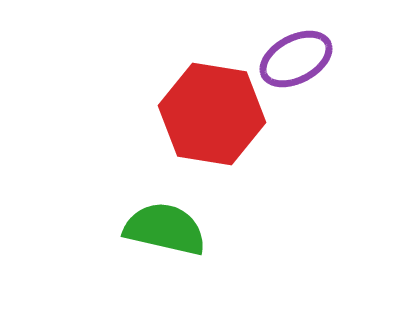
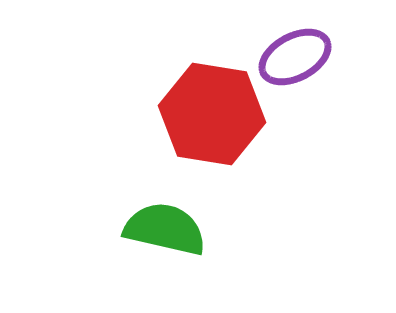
purple ellipse: moved 1 px left, 2 px up
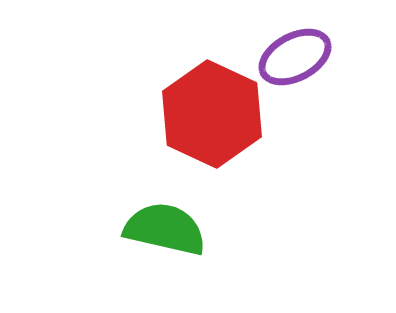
red hexagon: rotated 16 degrees clockwise
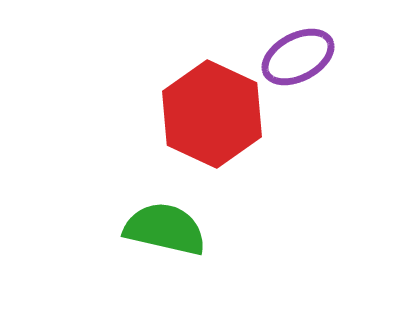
purple ellipse: moved 3 px right
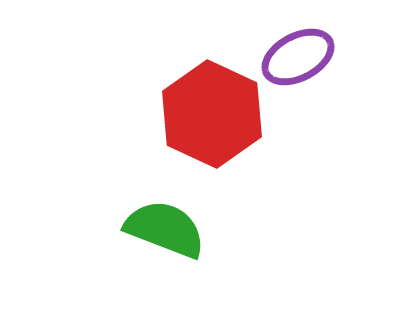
green semicircle: rotated 8 degrees clockwise
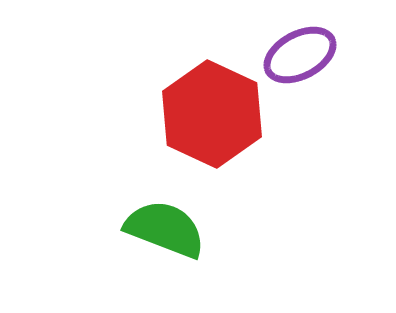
purple ellipse: moved 2 px right, 2 px up
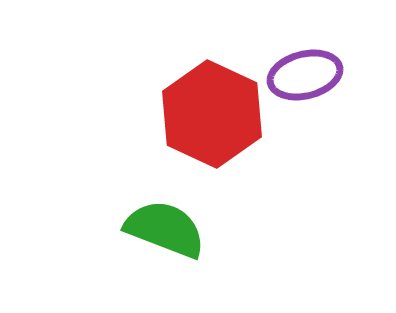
purple ellipse: moved 5 px right, 20 px down; rotated 14 degrees clockwise
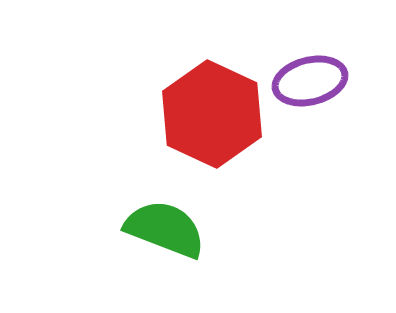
purple ellipse: moved 5 px right, 6 px down
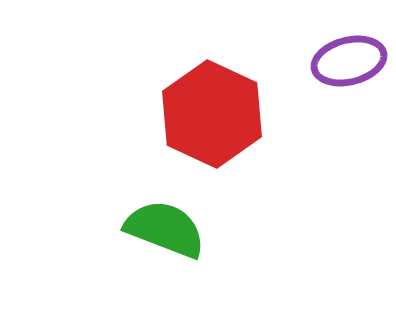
purple ellipse: moved 39 px right, 20 px up
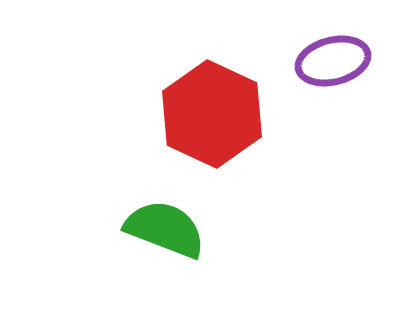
purple ellipse: moved 16 px left
